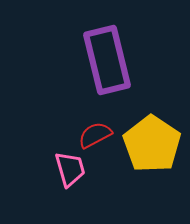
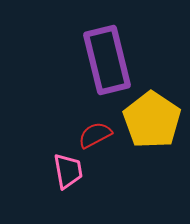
yellow pentagon: moved 24 px up
pink trapezoid: moved 2 px left, 2 px down; rotated 6 degrees clockwise
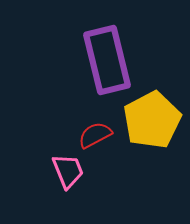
yellow pentagon: rotated 10 degrees clockwise
pink trapezoid: rotated 12 degrees counterclockwise
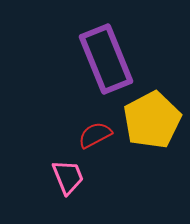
purple rectangle: moved 1 px left, 1 px up; rotated 8 degrees counterclockwise
pink trapezoid: moved 6 px down
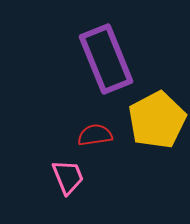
yellow pentagon: moved 5 px right
red semicircle: rotated 20 degrees clockwise
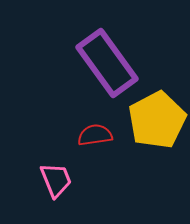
purple rectangle: moved 1 px right, 4 px down; rotated 14 degrees counterclockwise
pink trapezoid: moved 12 px left, 3 px down
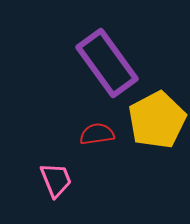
red semicircle: moved 2 px right, 1 px up
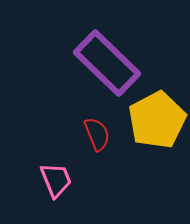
purple rectangle: rotated 10 degrees counterclockwise
red semicircle: rotated 76 degrees clockwise
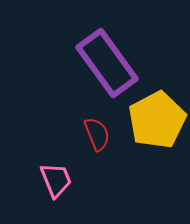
purple rectangle: rotated 10 degrees clockwise
